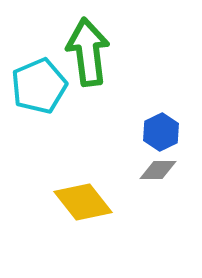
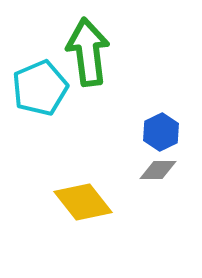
cyan pentagon: moved 1 px right, 2 px down
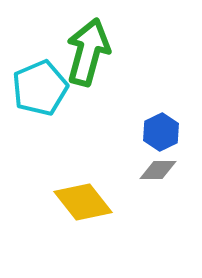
green arrow: rotated 22 degrees clockwise
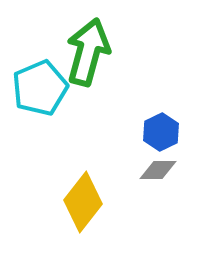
yellow diamond: rotated 76 degrees clockwise
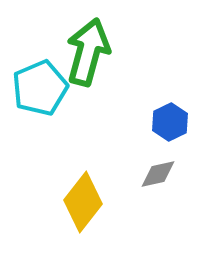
blue hexagon: moved 9 px right, 10 px up
gray diamond: moved 4 px down; rotated 12 degrees counterclockwise
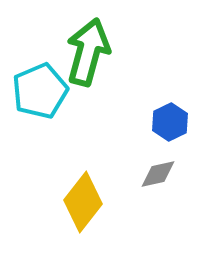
cyan pentagon: moved 3 px down
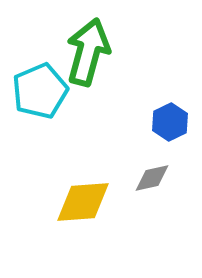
gray diamond: moved 6 px left, 4 px down
yellow diamond: rotated 48 degrees clockwise
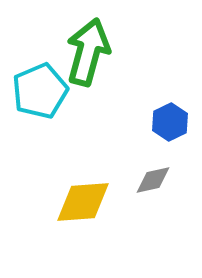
gray diamond: moved 1 px right, 2 px down
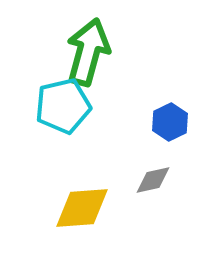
cyan pentagon: moved 23 px right, 15 px down; rotated 10 degrees clockwise
yellow diamond: moved 1 px left, 6 px down
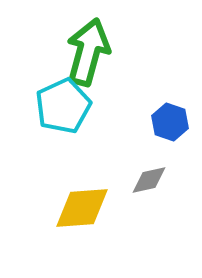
cyan pentagon: rotated 12 degrees counterclockwise
blue hexagon: rotated 15 degrees counterclockwise
gray diamond: moved 4 px left
